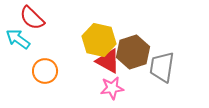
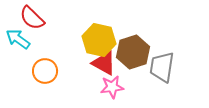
red triangle: moved 4 px left, 2 px down
pink star: moved 1 px up
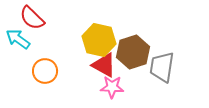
red triangle: moved 2 px down
pink star: rotated 10 degrees clockwise
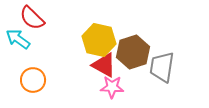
orange circle: moved 12 px left, 9 px down
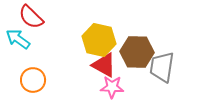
red semicircle: moved 1 px left, 1 px up
brown hexagon: moved 4 px right; rotated 20 degrees clockwise
